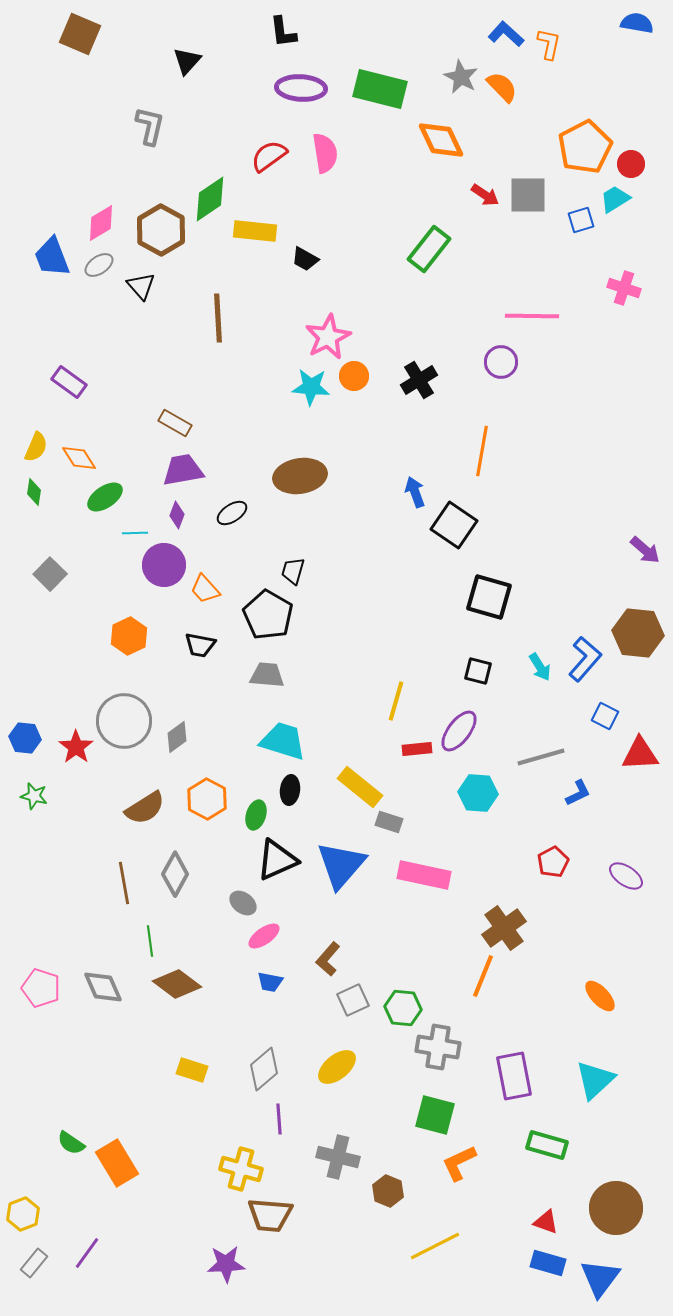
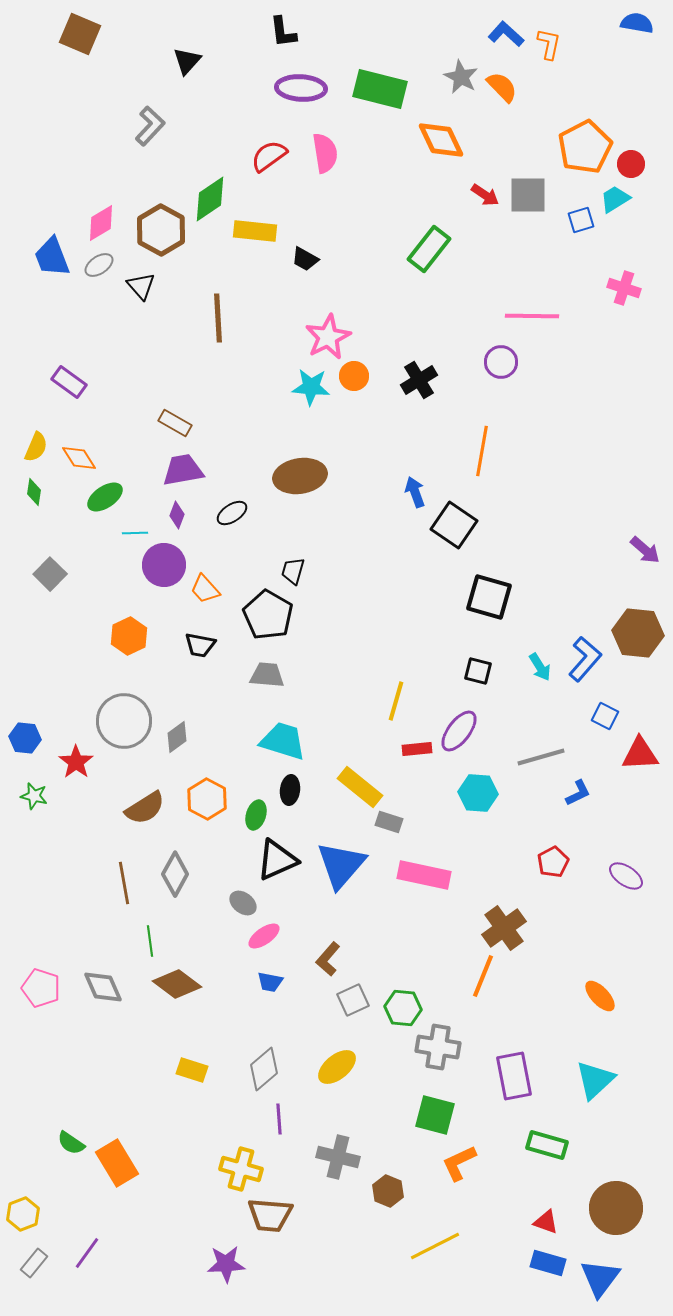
gray L-shape at (150, 126): rotated 30 degrees clockwise
red star at (76, 747): moved 15 px down
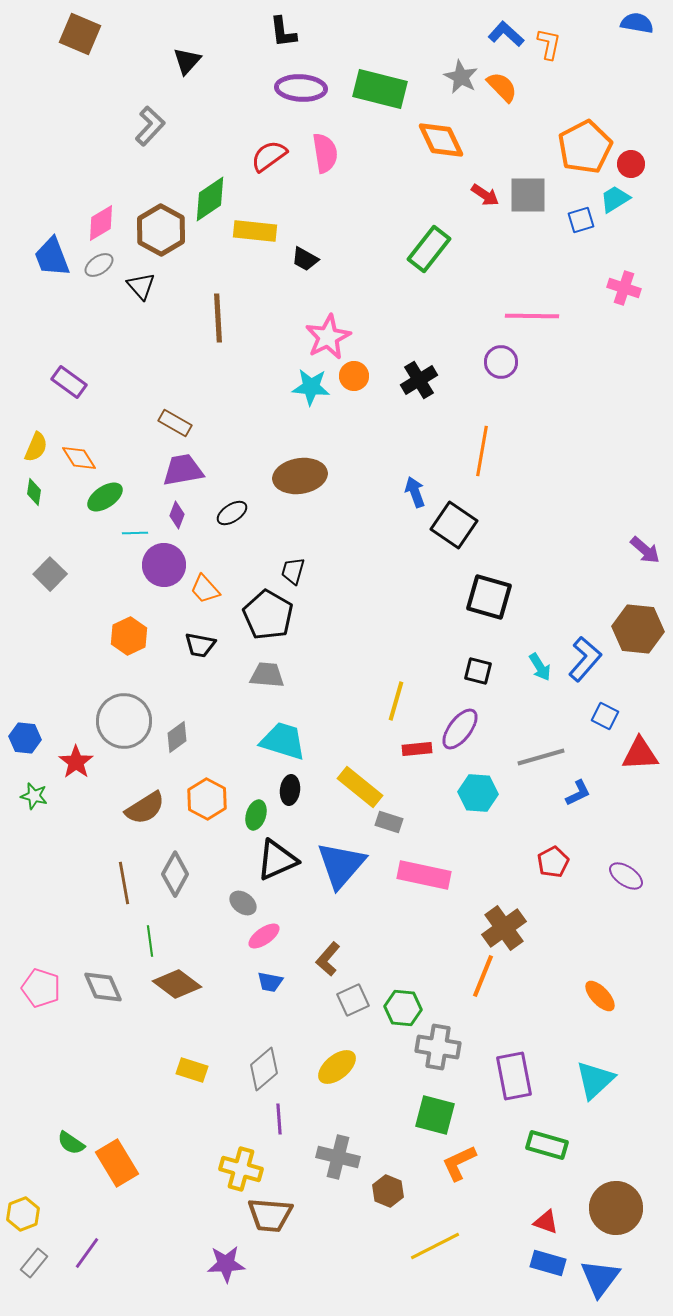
brown hexagon at (638, 633): moved 4 px up
purple ellipse at (459, 731): moved 1 px right, 2 px up
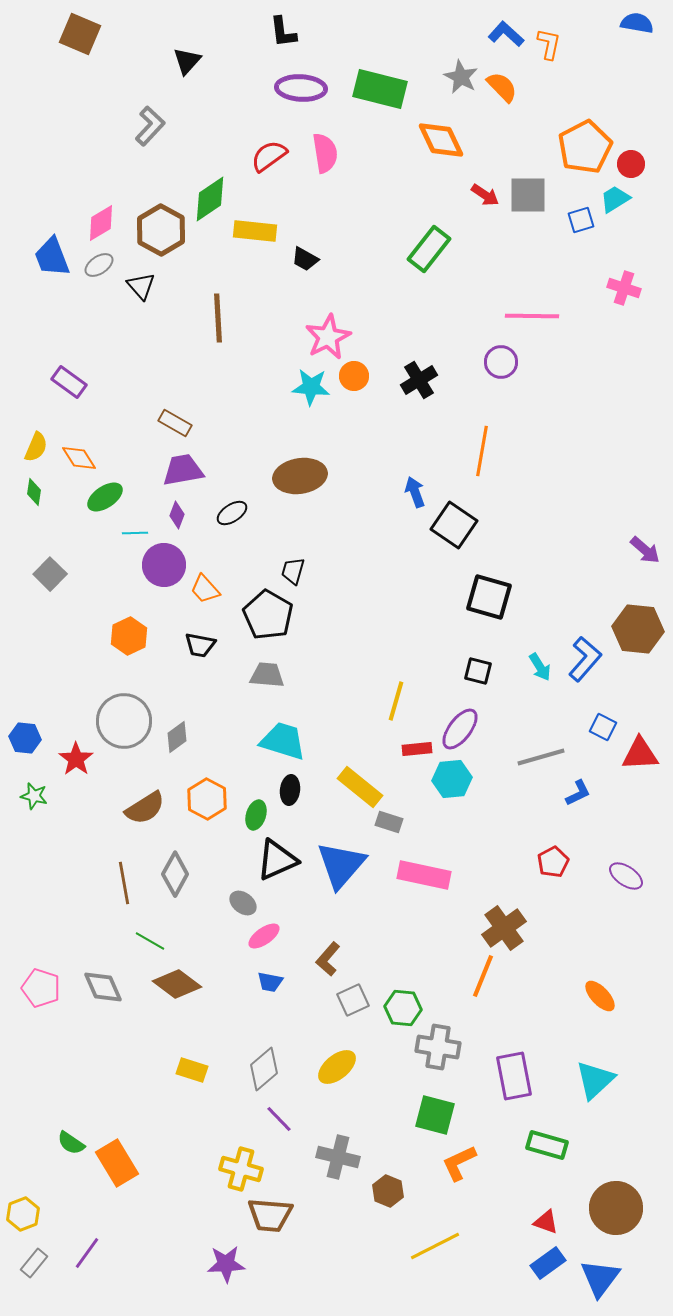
blue square at (605, 716): moved 2 px left, 11 px down
red star at (76, 762): moved 3 px up
cyan hexagon at (478, 793): moved 26 px left, 14 px up; rotated 9 degrees counterclockwise
green line at (150, 941): rotated 52 degrees counterclockwise
purple line at (279, 1119): rotated 40 degrees counterclockwise
blue rectangle at (548, 1263): rotated 52 degrees counterclockwise
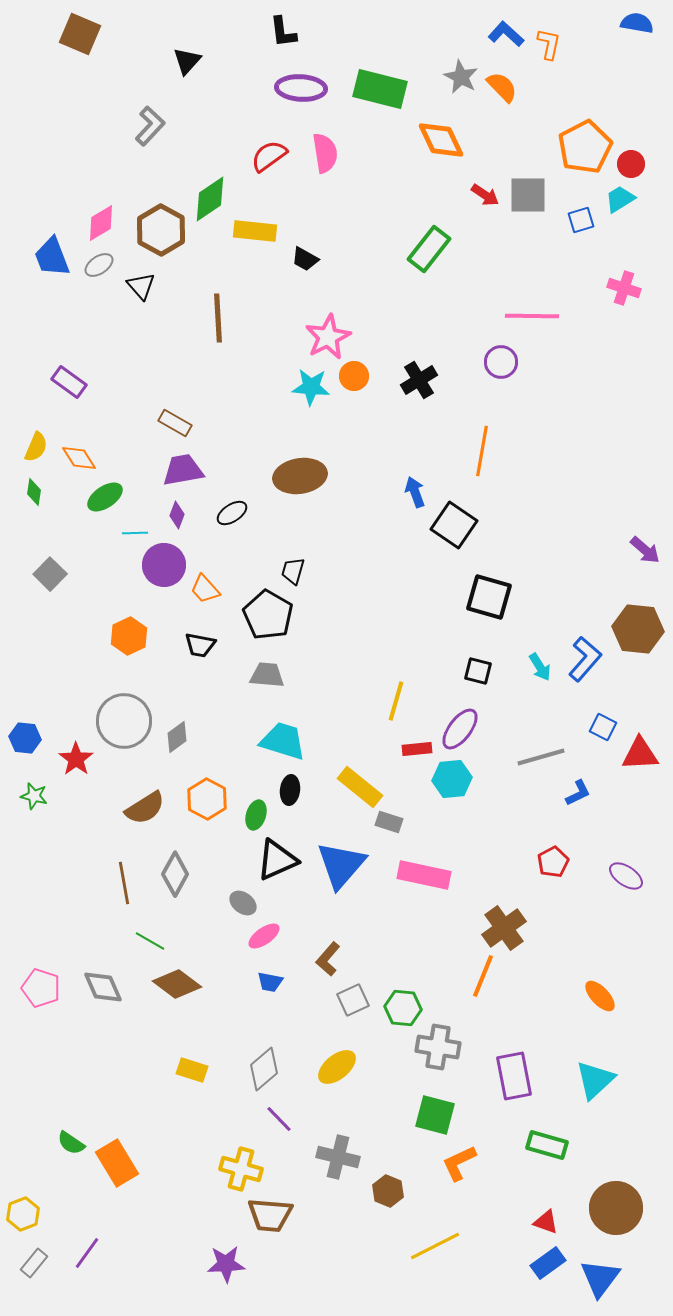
cyan trapezoid at (615, 199): moved 5 px right
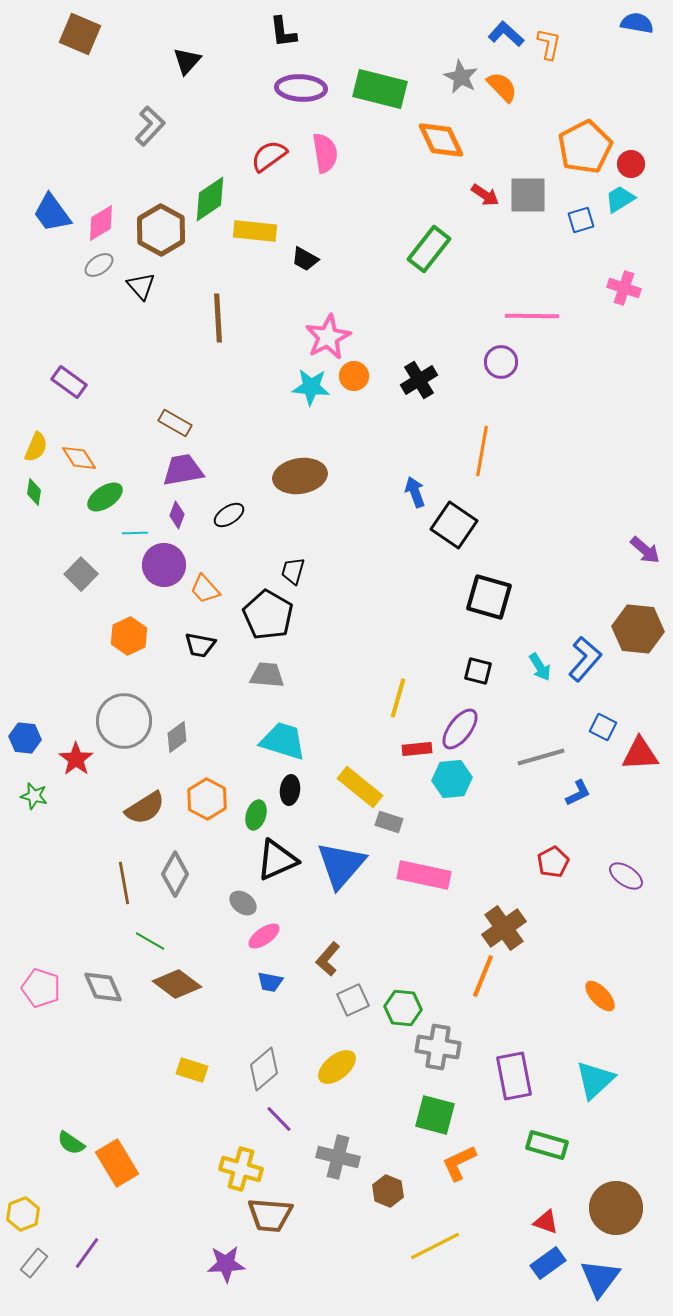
blue trapezoid at (52, 257): moved 44 px up; rotated 15 degrees counterclockwise
black ellipse at (232, 513): moved 3 px left, 2 px down
gray square at (50, 574): moved 31 px right
yellow line at (396, 701): moved 2 px right, 3 px up
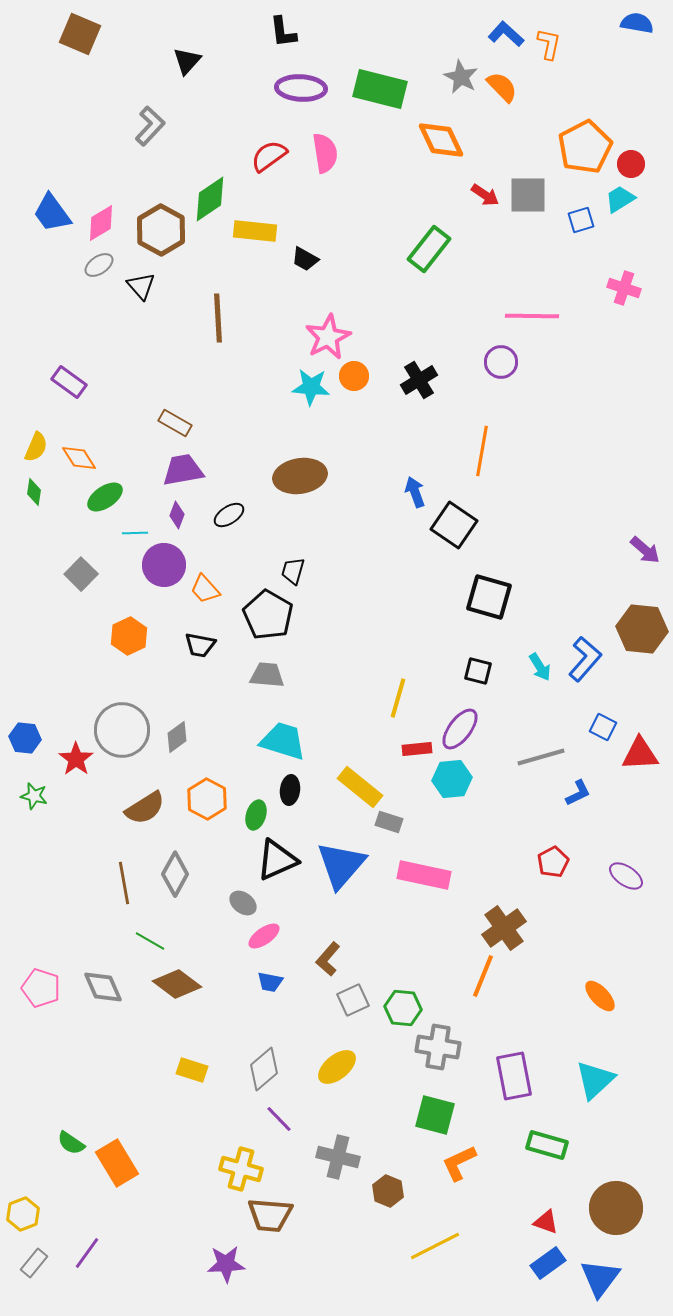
brown hexagon at (638, 629): moved 4 px right
gray circle at (124, 721): moved 2 px left, 9 px down
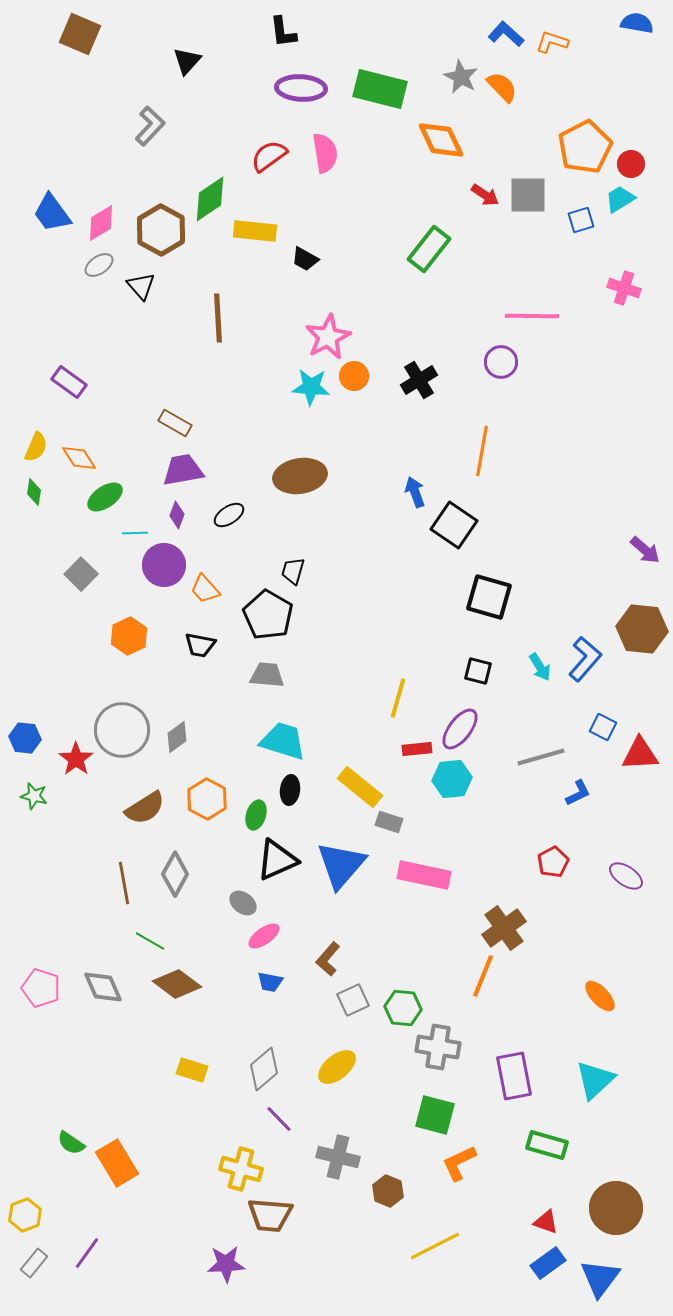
orange L-shape at (549, 44): moved 3 px right, 2 px up; rotated 84 degrees counterclockwise
yellow hexagon at (23, 1214): moved 2 px right, 1 px down
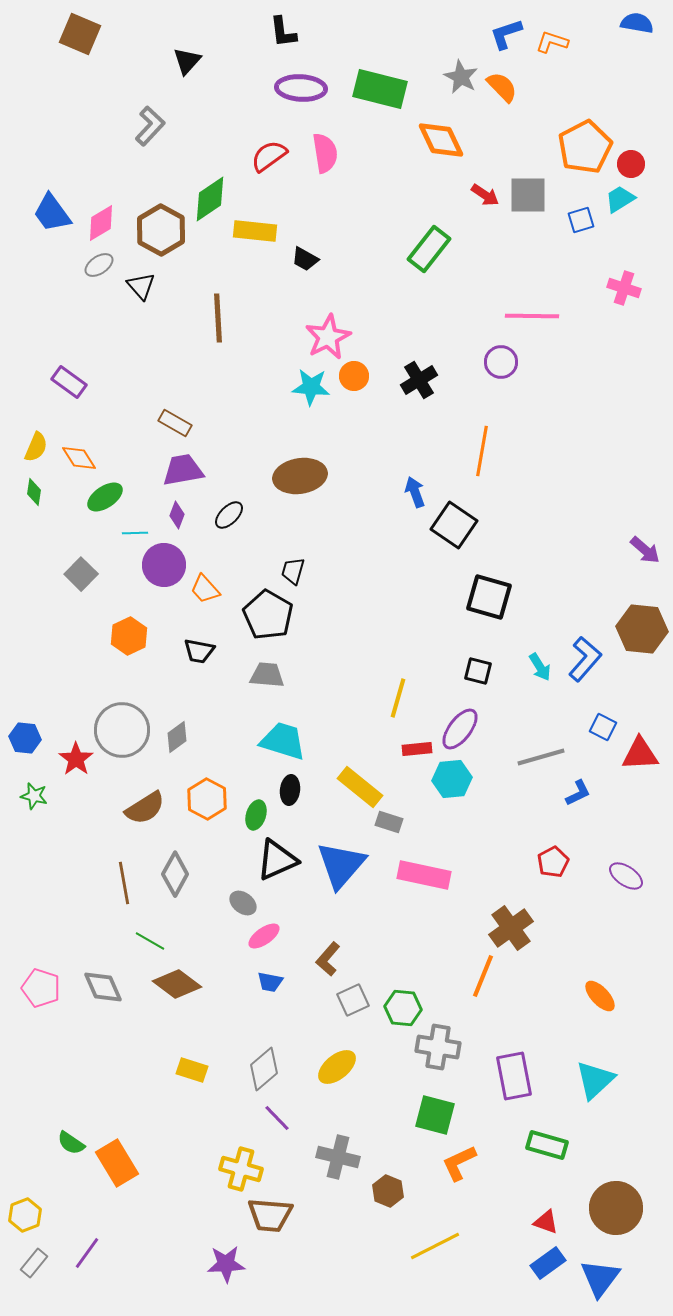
blue L-shape at (506, 34): rotated 60 degrees counterclockwise
black ellipse at (229, 515): rotated 12 degrees counterclockwise
black trapezoid at (200, 645): moved 1 px left, 6 px down
brown cross at (504, 928): moved 7 px right
purple line at (279, 1119): moved 2 px left, 1 px up
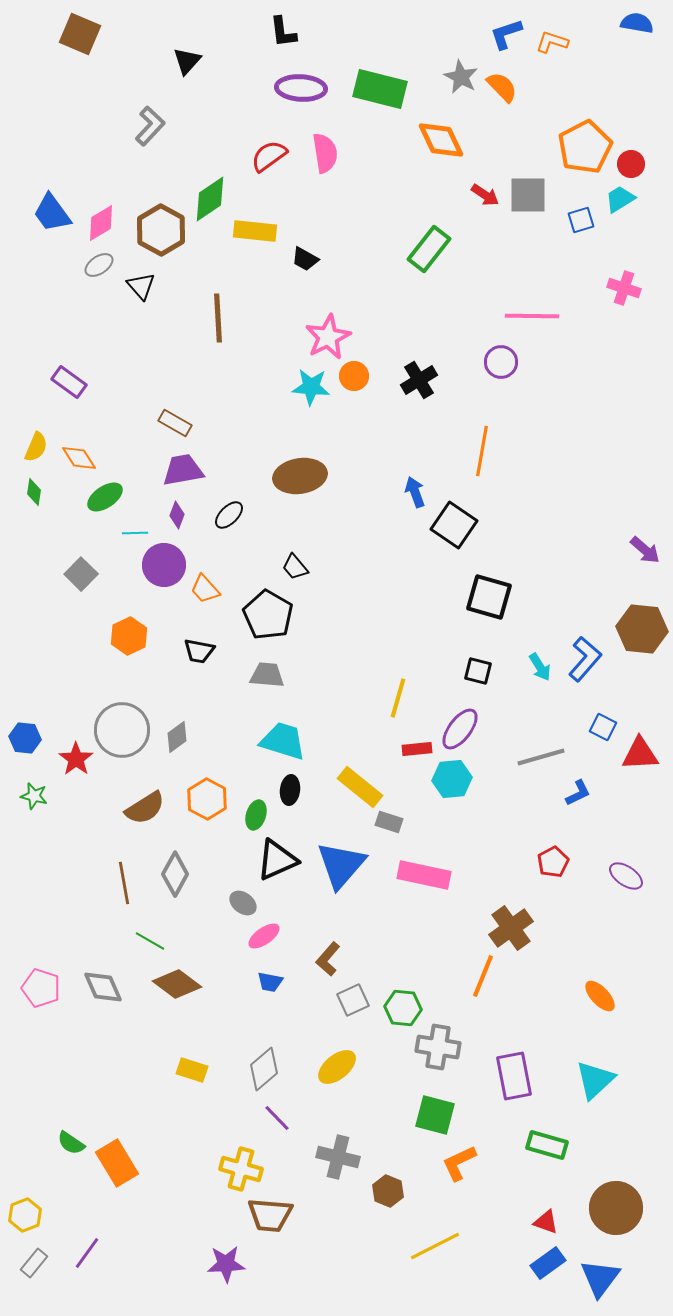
black trapezoid at (293, 571): moved 2 px right, 4 px up; rotated 56 degrees counterclockwise
